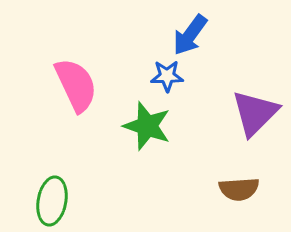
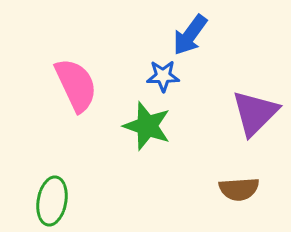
blue star: moved 4 px left
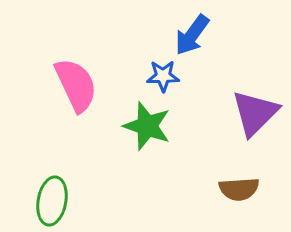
blue arrow: moved 2 px right
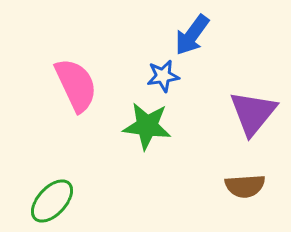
blue star: rotated 8 degrees counterclockwise
purple triangle: moved 2 px left; rotated 6 degrees counterclockwise
green star: rotated 12 degrees counterclockwise
brown semicircle: moved 6 px right, 3 px up
green ellipse: rotated 33 degrees clockwise
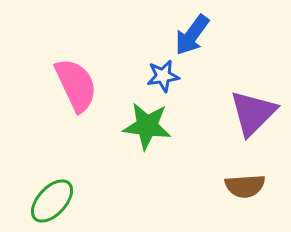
purple triangle: rotated 6 degrees clockwise
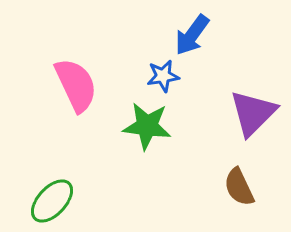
brown semicircle: moved 6 px left, 1 px down; rotated 69 degrees clockwise
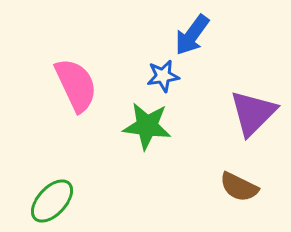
brown semicircle: rotated 39 degrees counterclockwise
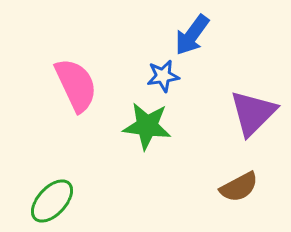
brown semicircle: rotated 54 degrees counterclockwise
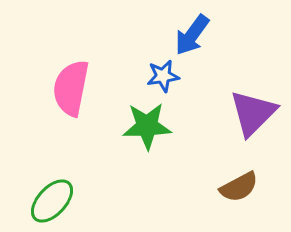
pink semicircle: moved 5 px left, 3 px down; rotated 144 degrees counterclockwise
green star: rotated 9 degrees counterclockwise
